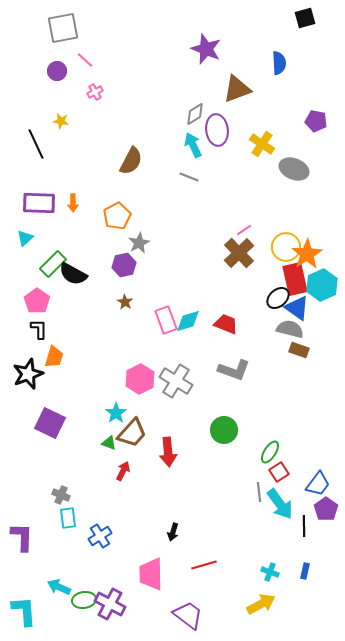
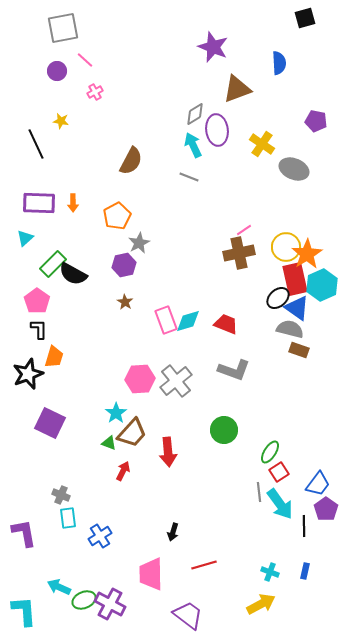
purple star at (206, 49): moved 7 px right, 2 px up
brown cross at (239, 253): rotated 32 degrees clockwise
pink hexagon at (140, 379): rotated 24 degrees clockwise
gray cross at (176, 381): rotated 20 degrees clockwise
purple L-shape at (22, 537): moved 2 px right, 4 px up; rotated 12 degrees counterclockwise
green ellipse at (84, 600): rotated 15 degrees counterclockwise
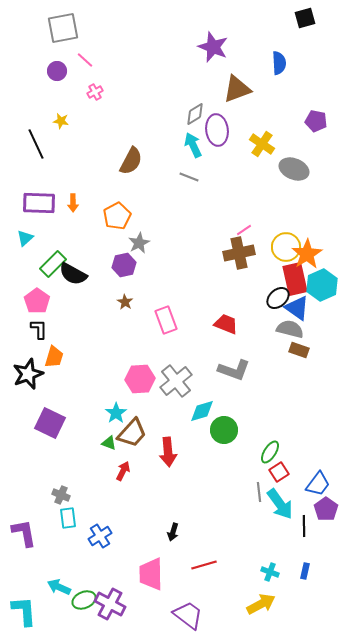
cyan diamond at (188, 321): moved 14 px right, 90 px down
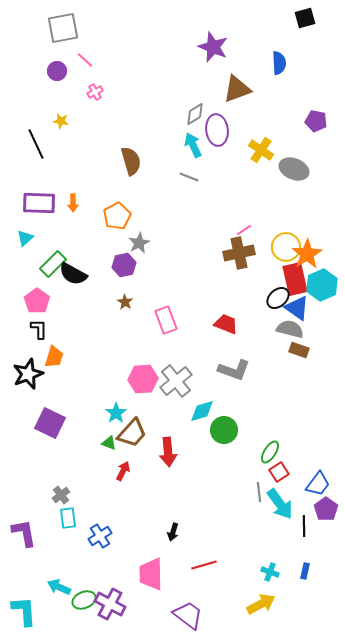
yellow cross at (262, 144): moved 1 px left, 6 px down
brown semicircle at (131, 161): rotated 44 degrees counterclockwise
pink hexagon at (140, 379): moved 3 px right
gray cross at (61, 495): rotated 30 degrees clockwise
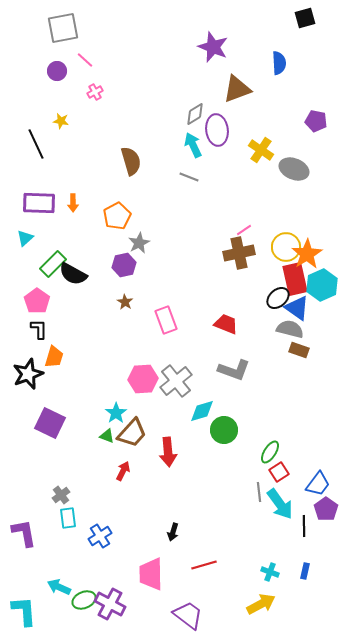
green triangle at (109, 443): moved 2 px left, 7 px up
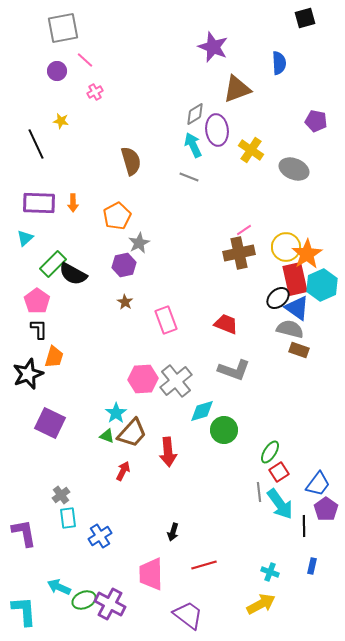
yellow cross at (261, 150): moved 10 px left
blue rectangle at (305, 571): moved 7 px right, 5 px up
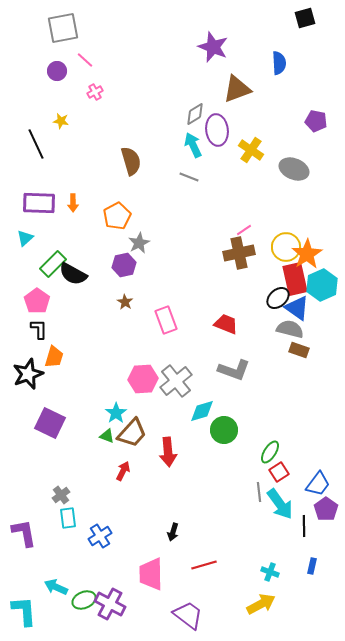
cyan arrow at (59, 587): moved 3 px left
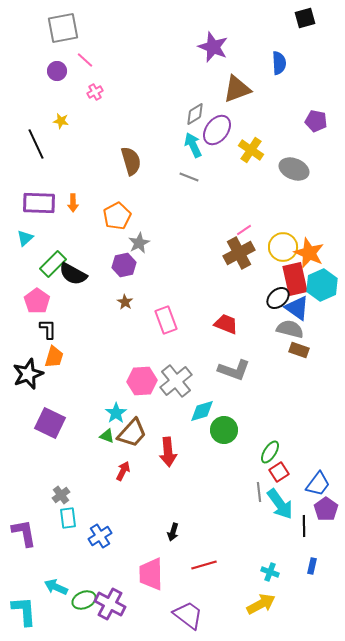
purple ellipse at (217, 130): rotated 44 degrees clockwise
yellow circle at (286, 247): moved 3 px left
brown cross at (239, 253): rotated 16 degrees counterclockwise
orange star at (307, 254): moved 2 px right, 1 px up; rotated 16 degrees counterclockwise
black L-shape at (39, 329): moved 9 px right
pink hexagon at (143, 379): moved 1 px left, 2 px down
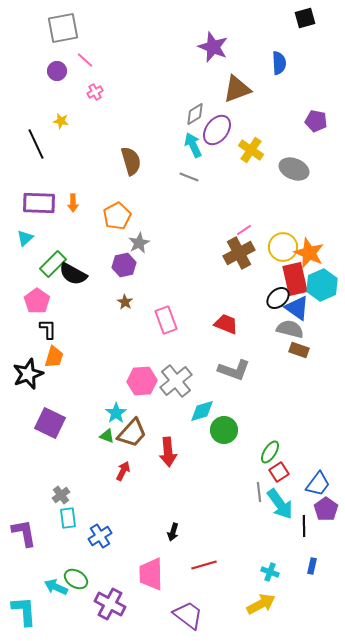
green ellipse at (84, 600): moved 8 px left, 21 px up; rotated 55 degrees clockwise
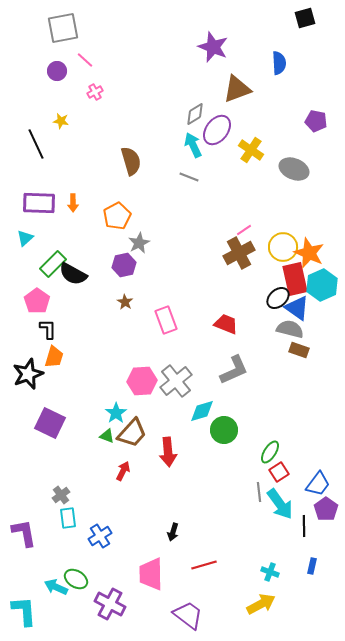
gray L-shape at (234, 370): rotated 44 degrees counterclockwise
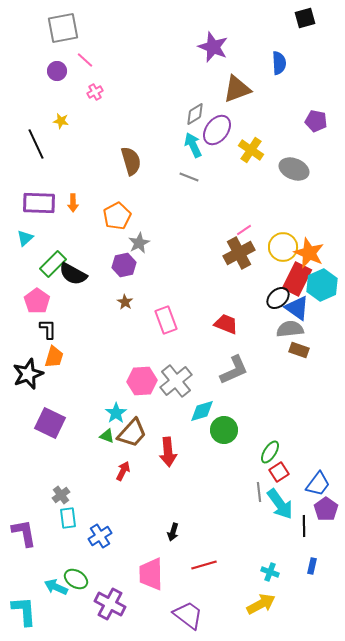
red rectangle at (295, 279): moved 2 px right; rotated 40 degrees clockwise
gray semicircle at (290, 329): rotated 20 degrees counterclockwise
